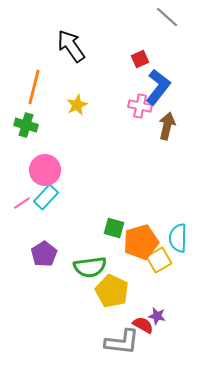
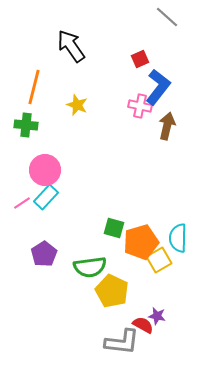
yellow star: rotated 25 degrees counterclockwise
green cross: rotated 10 degrees counterclockwise
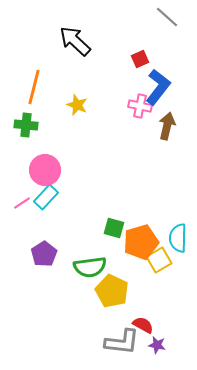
black arrow: moved 4 px right, 5 px up; rotated 12 degrees counterclockwise
purple star: moved 29 px down
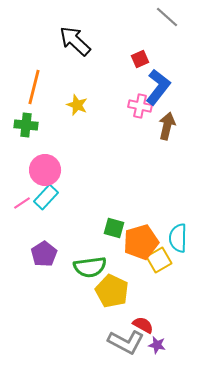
gray L-shape: moved 4 px right; rotated 21 degrees clockwise
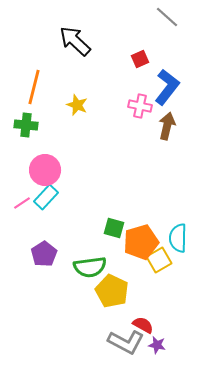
blue L-shape: moved 9 px right
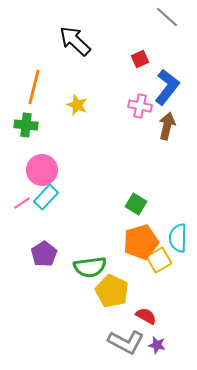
pink circle: moved 3 px left
green square: moved 22 px right, 24 px up; rotated 15 degrees clockwise
red semicircle: moved 3 px right, 9 px up
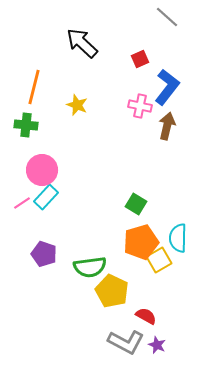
black arrow: moved 7 px right, 2 px down
purple pentagon: rotated 20 degrees counterclockwise
purple star: rotated 12 degrees clockwise
